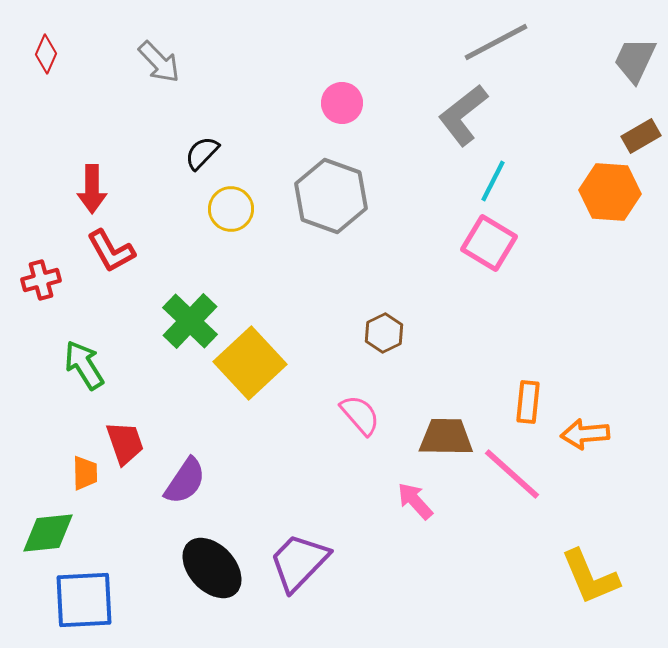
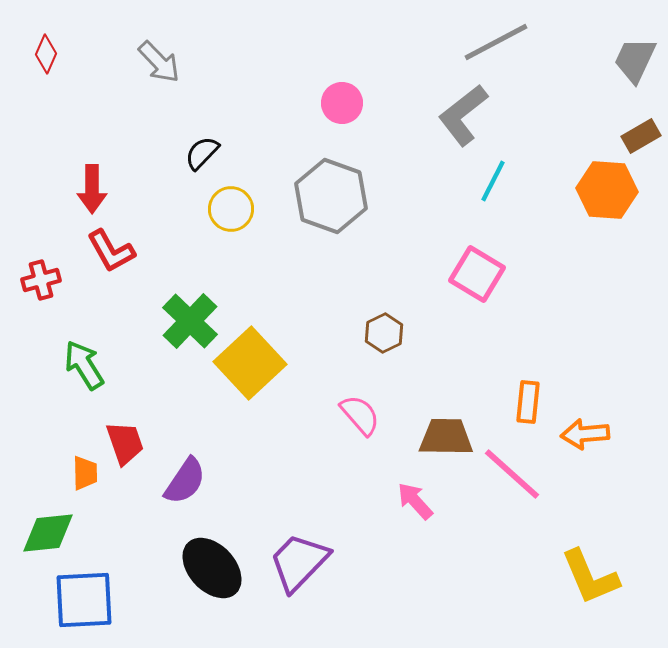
orange hexagon: moved 3 px left, 2 px up
pink square: moved 12 px left, 31 px down
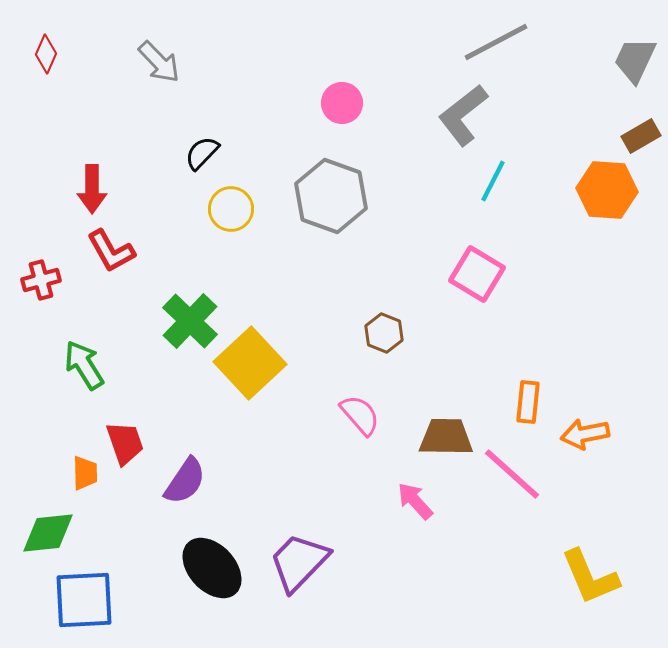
brown hexagon: rotated 12 degrees counterclockwise
orange arrow: rotated 6 degrees counterclockwise
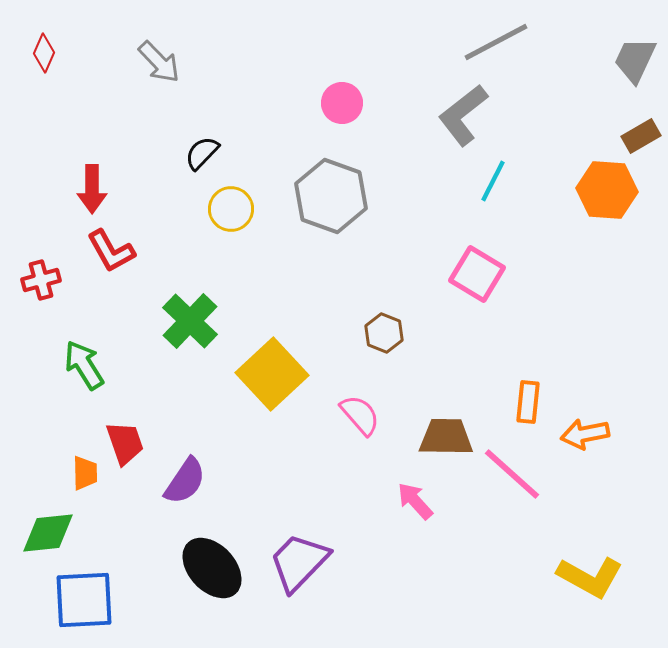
red diamond: moved 2 px left, 1 px up
yellow square: moved 22 px right, 11 px down
yellow L-shape: rotated 38 degrees counterclockwise
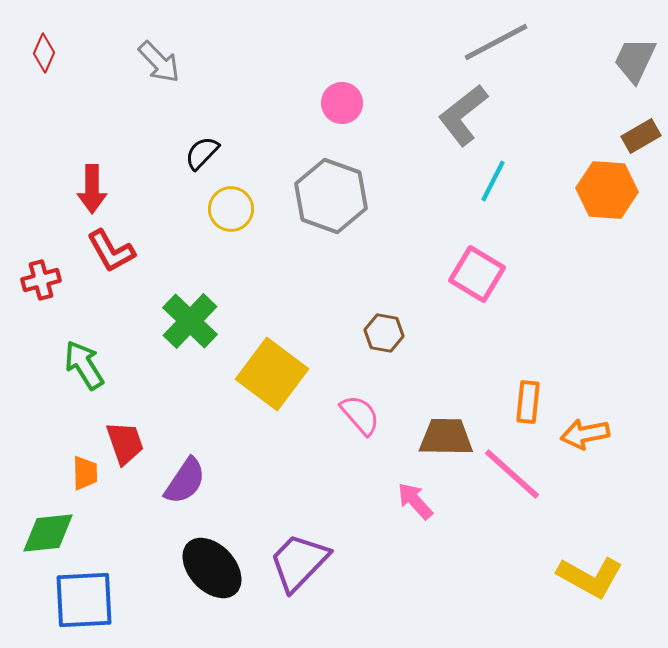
brown hexagon: rotated 12 degrees counterclockwise
yellow square: rotated 10 degrees counterclockwise
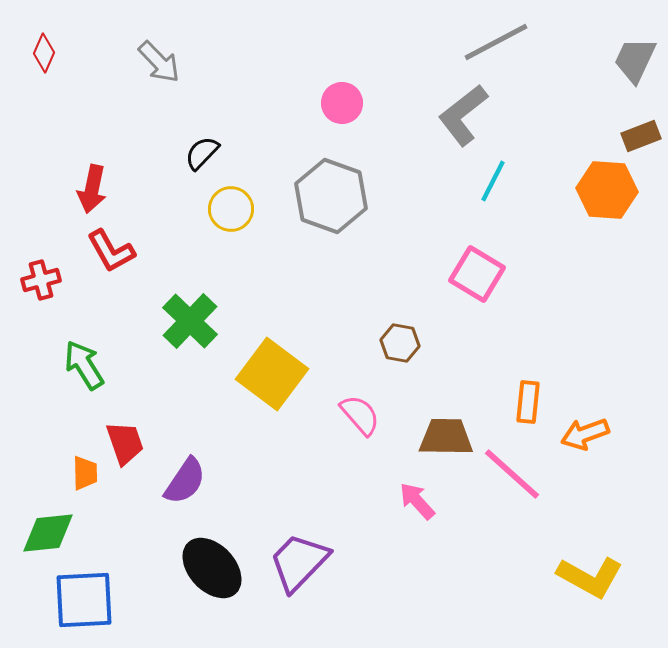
brown rectangle: rotated 9 degrees clockwise
red arrow: rotated 12 degrees clockwise
brown hexagon: moved 16 px right, 10 px down
orange arrow: rotated 9 degrees counterclockwise
pink arrow: moved 2 px right
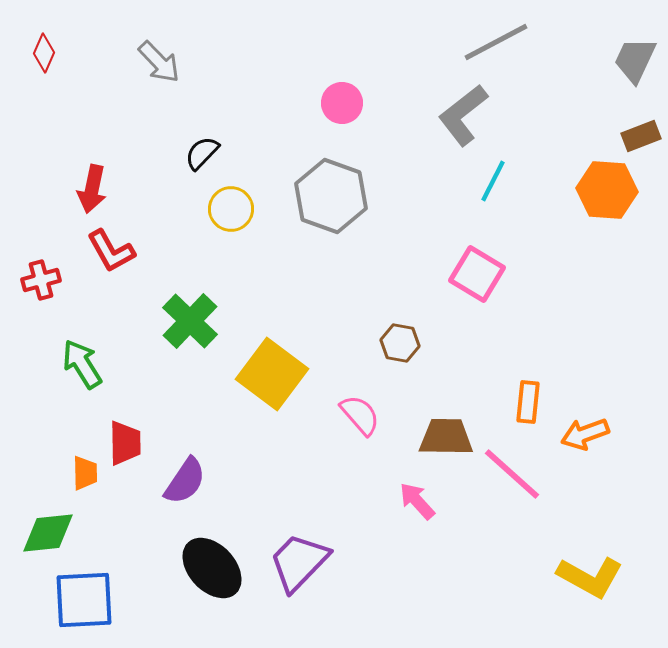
green arrow: moved 2 px left, 1 px up
red trapezoid: rotated 18 degrees clockwise
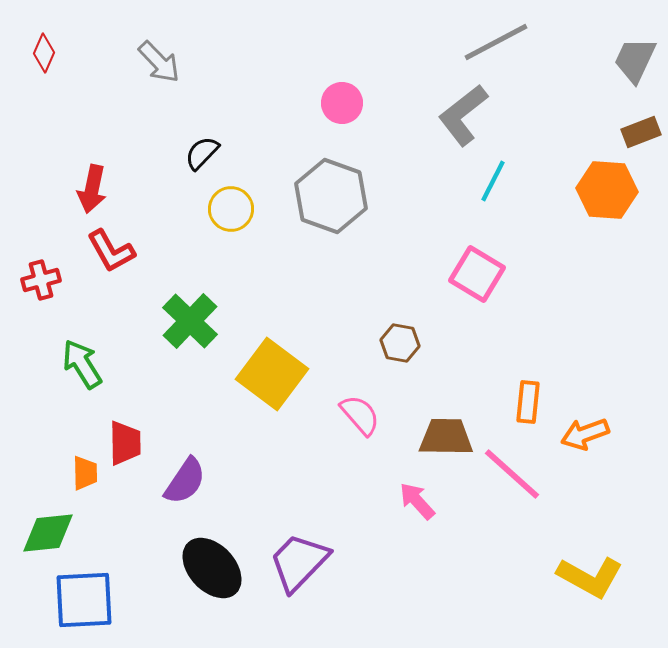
brown rectangle: moved 4 px up
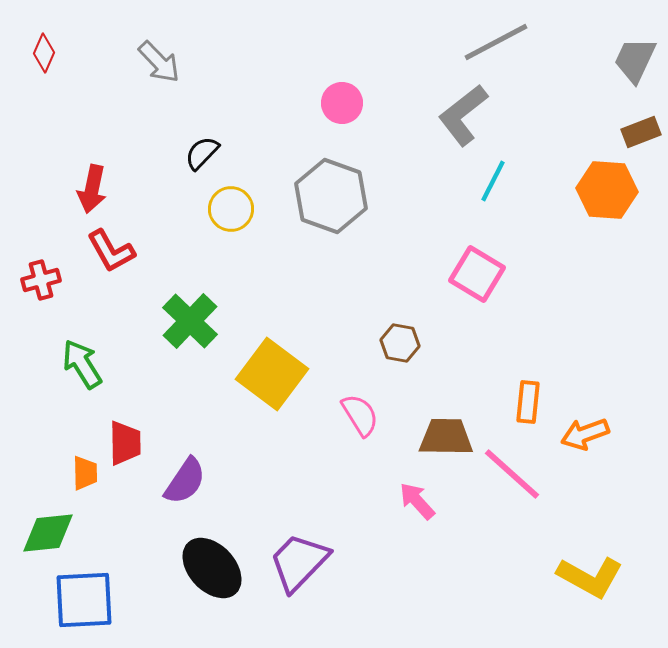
pink semicircle: rotated 9 degrees clockwise
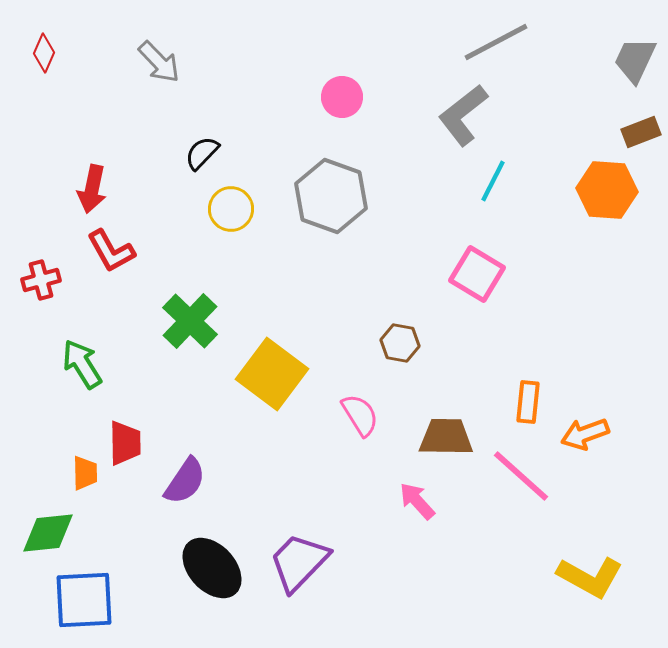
pink circle: moved 6 px up
pink line: moved 9 px right, 2 px down
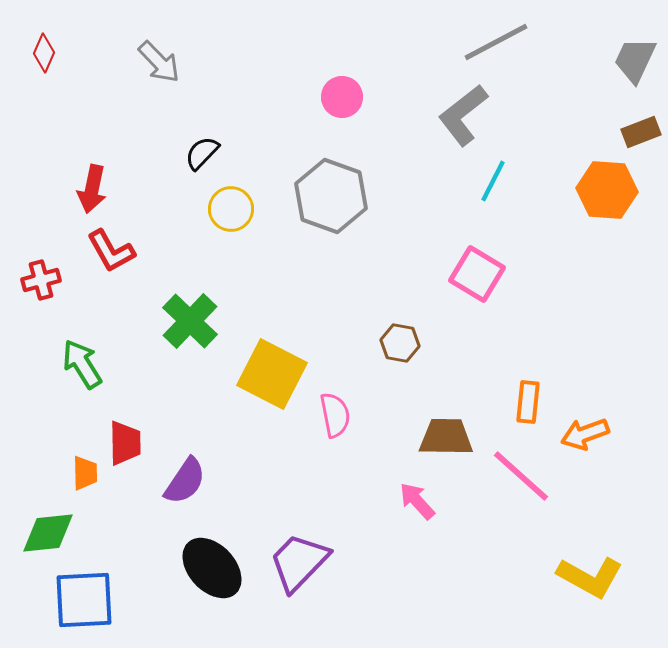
yellow square: rotated 10 degrees counterclockwise
pink semicircle: moved 25 px left; rotated 21 degrees clockwise
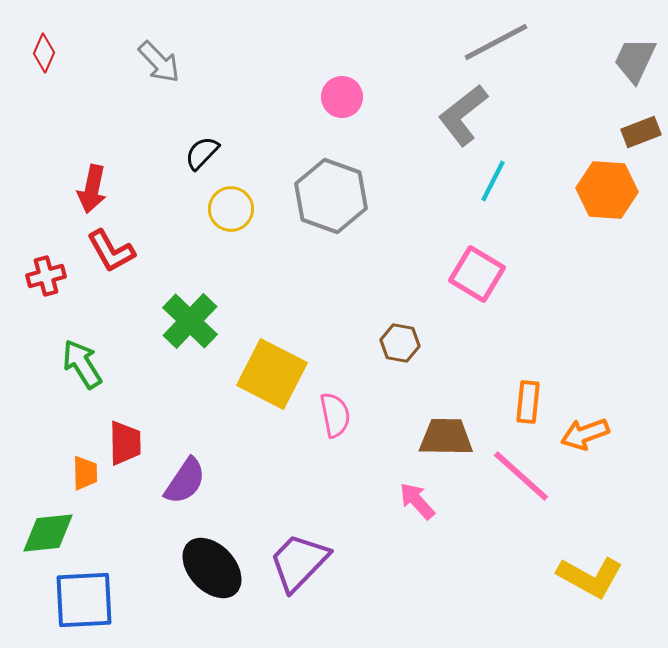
red cross: moved 5 px right, 4 px up
